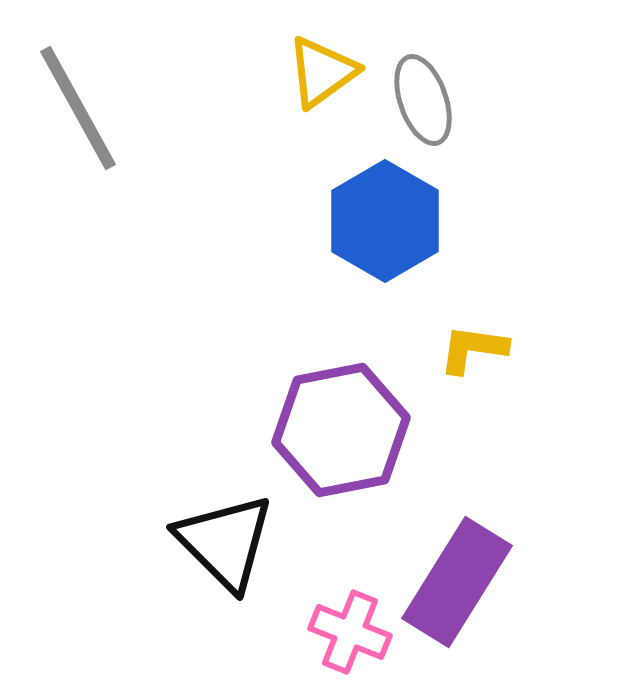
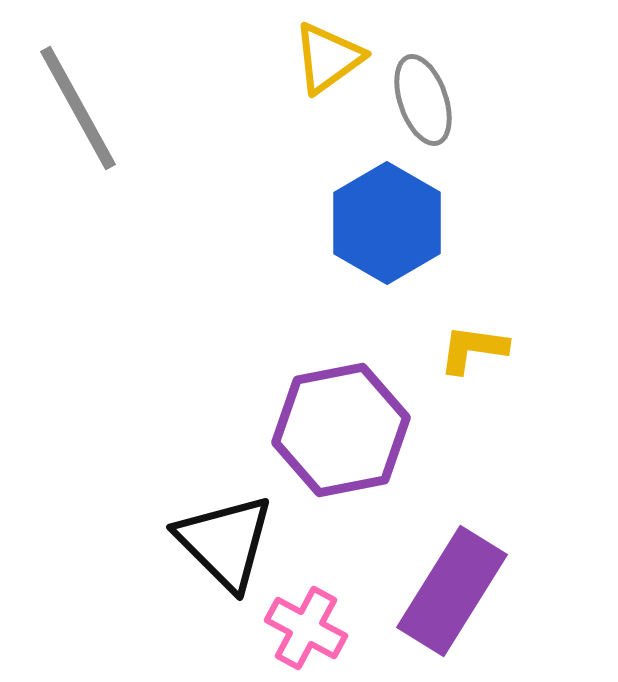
yellow triangle: moved 6 px right, 14 px up
blue hexagon: moved 2 px right, 2 px down
purple rectangle: moved 5 px left, 9 px down
pink cross: moved 44 px left, 4 px up; rotated 6 degrees clockwise
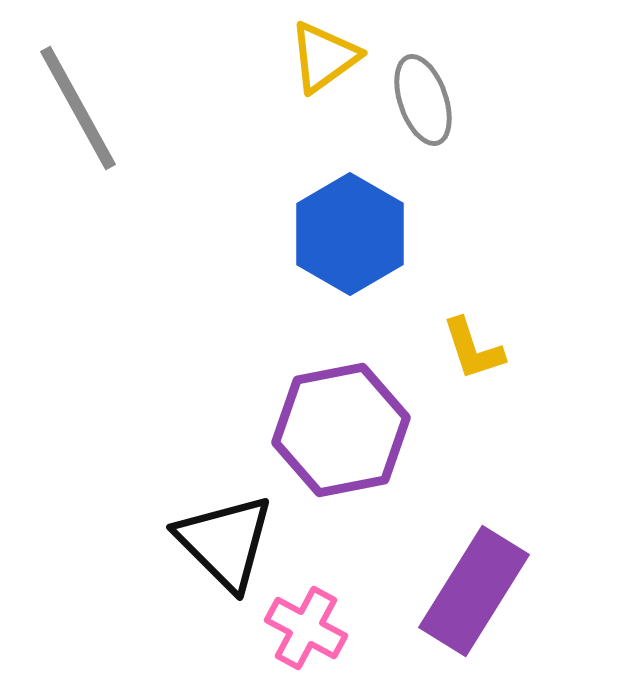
yellow triangle: moved 4 px left, 1 px up
blue hexagon: moved 37 px left, 11 px down
yellow L-shape: rotated 116 degrees counterclockwise
purple rectangle: moved 22 px right
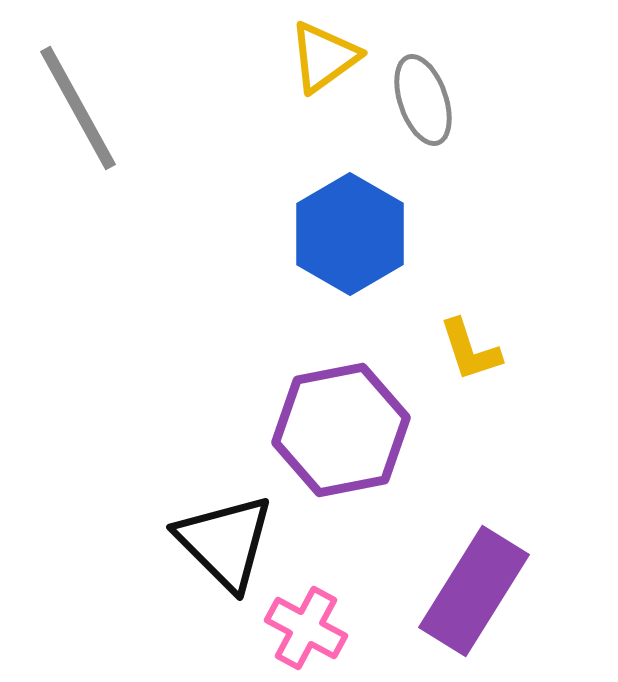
yellow L-shape: moved 3 px left, 1 px down
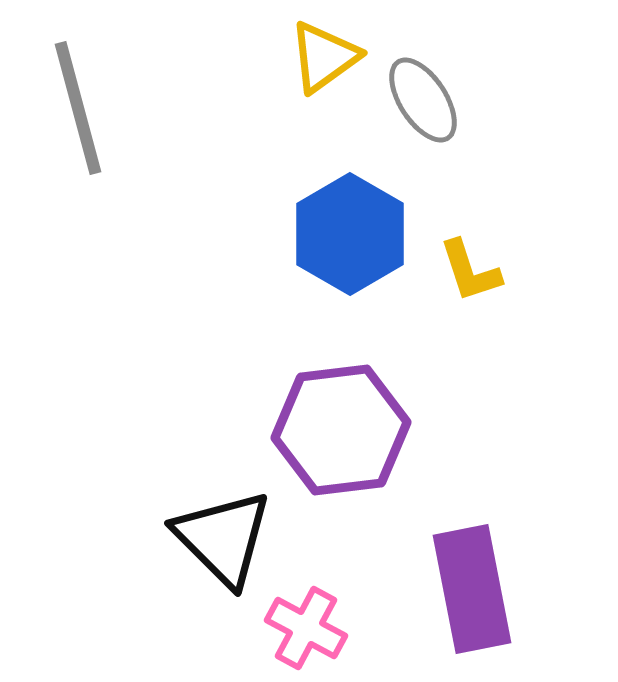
gray ellipse: rotated 14 degrees counterclockwise
gray line: rotated 14 degrees clockwise
yellow L-shape: moved 79 px up
purple hexagon: rotated 4 degrees clockwise
black triangle: moved 2 px left, 4 px up
purple rectangle: moved 2 px left, 2 px up; rotated 43 degrees counterclockwise
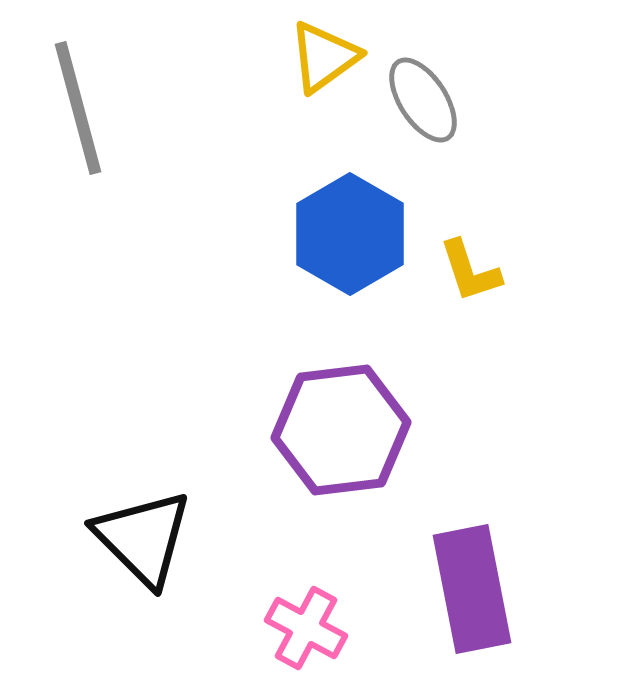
black triangle: moved 80 px left
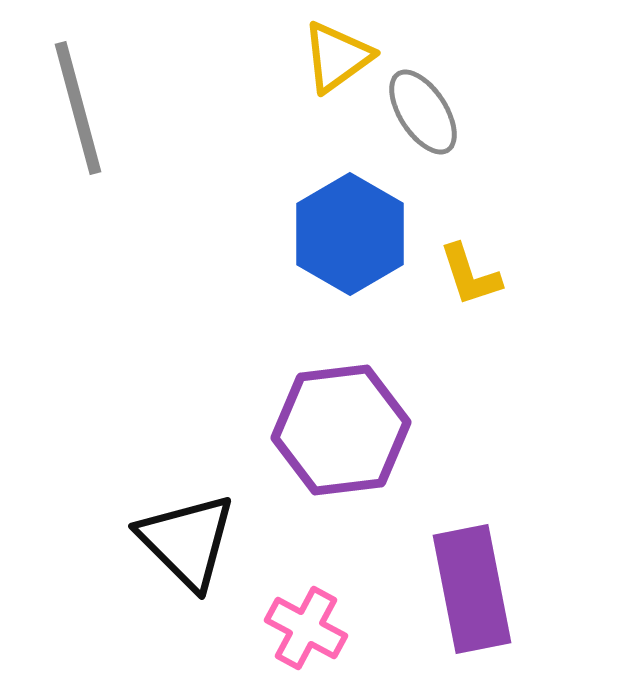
yellow triangle: moved 13 px right
gray ellipse: moved 12 px down
yellow L-shape: moved 4 px down
black triangle: moved 44 px right, 3 px down
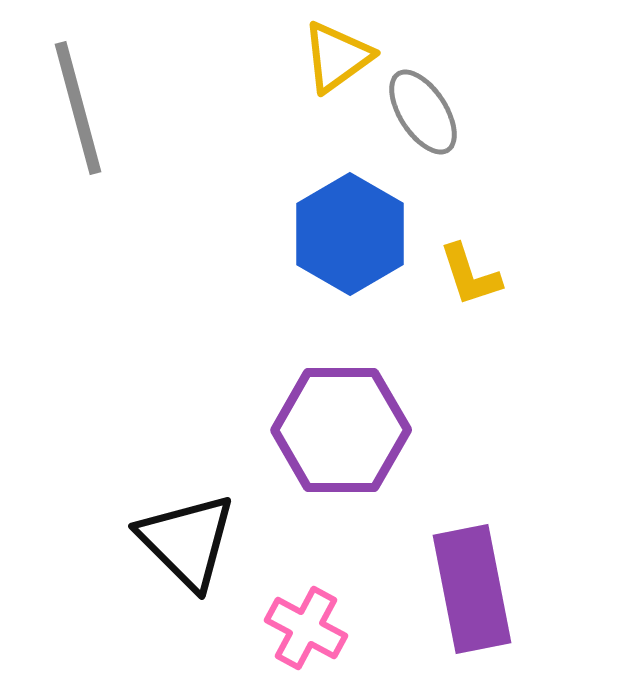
purple hexagon: rotated 7 degrees clockwise
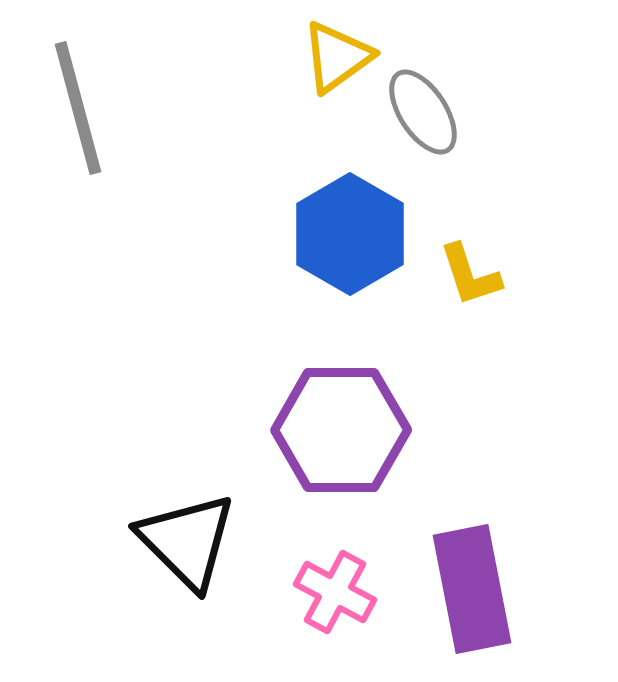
pink cross: moved 29 px right, 36 px up
